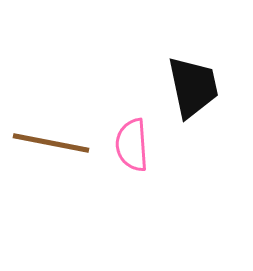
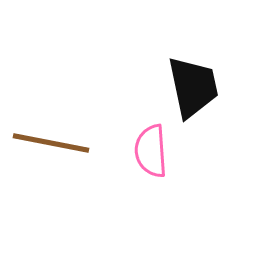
pink semicircle: moved 19 px right, 6 px down
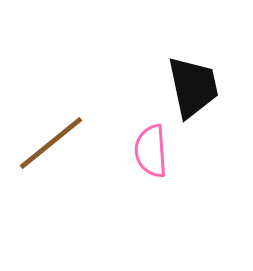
brown line: rotated 50 degrees counterclockwise
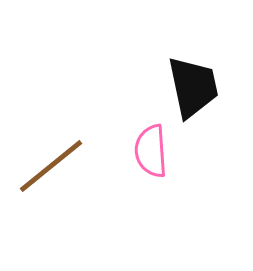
brown line: moved 23 px down
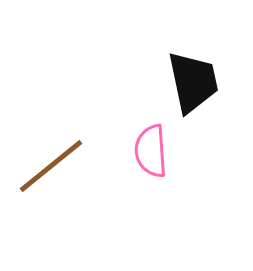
black trapezoid: moved 5 px up
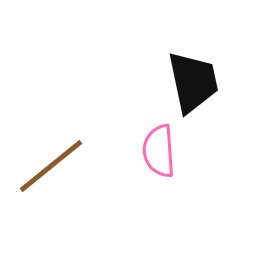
pink semicircle: moved 8 px right
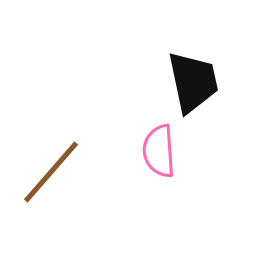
brown line: moved 6 px down; rotated 10 degrees counterclockwise
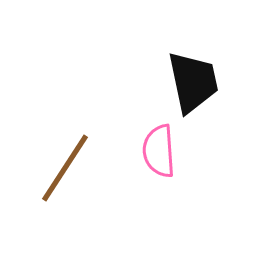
brown line: moved 14 px right, 4 px up; rotated 8 degrees counterclockwise
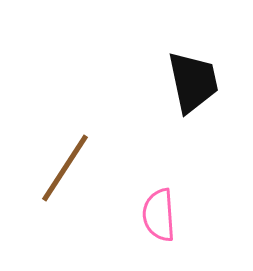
pink semicircle: moved 64 px down
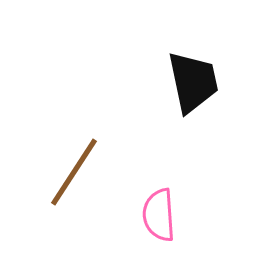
brown line: moved 9 px right, 4 px down
